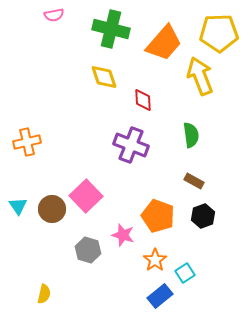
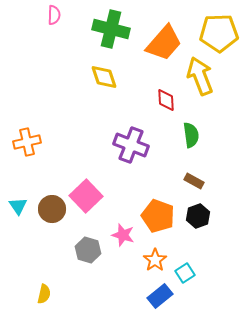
pink semicircle: rotated 78 degrees counterclockwise
red diamond: moved 23 px right
black hexagon: moved 5 px left
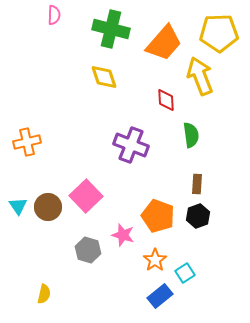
brown rectangle: moved 3 px right, 3 px down; rotated 66 degrees clockwise
brown circle: moved 4 px left, 2 px up
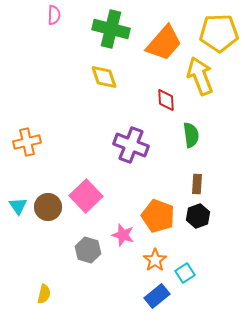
blue rectangle: moved 3 px left
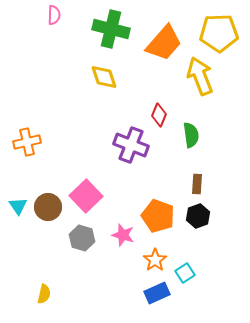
red diamond: moved 7 px left, 15 px down; rotated 25 degrees clockwise
gray hexagon: moved 6 px left, 12 px up
blue rectangle: moved 3 px up; rotated 15 degrees clockwise
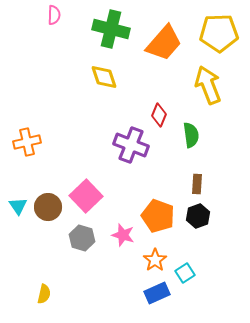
yellow arrow: moved 8 px right, 9 px down
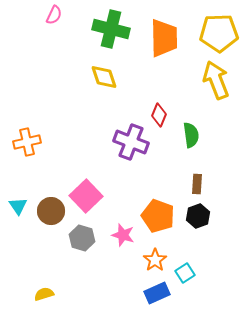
pink semicircle: rotated 24 degrees clockwise
orange trapezoid: moved 5 px up; rotated 42 degrees counterclockwise
yellow arrow: moved 8 px right, 5 px up
purple cross: moved 3 px up
brown circle: moved 3 px right, 4 px down
yellow semicircle: rotated 120 degrees counterclockwise
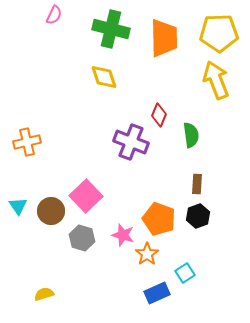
orange pentagon: moved 1 px right, 3 px down
orange star: moved 8 px left, 6 px up
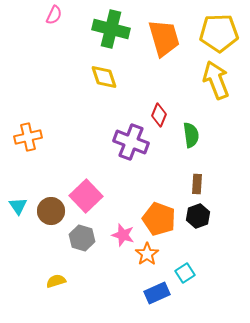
orange trapezoid: rotated 15 degrees counterclockwise
orange cross: moved 1 px right, 5 px up
yellow semicircle: moved 12 px right, 13 px up
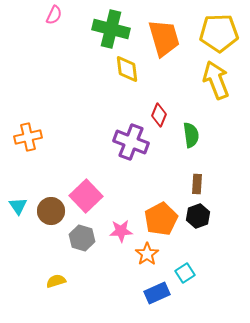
yellow diamond: moved 23 px right, 8 px up; rotated 12 degrees clockwise
orange pentagon: moved 2 px right; rotated 24 degrees clockwise
pink star: moved 2 px left, 4 px up; rotated 20 degrees counterclockwise
